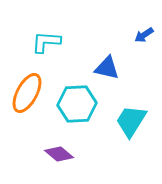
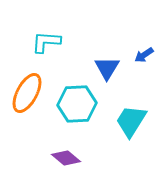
blue arrow: moved 20 px down
blue triangle: rotated 48 degrees clockwise
purple diamond: moved 7 px right, 4 px down
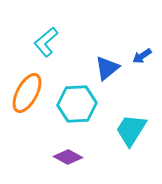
cyan L-shape: rotated 44 degrees counterclockwise
blue arrow: moved 2 px left, 1 px down
blue triangle: rotated 20 degrees clockwise
cyan trapezoid: moved 9 px down
purple diamond: moved 2 px right, 1 px up; rotated 12 degrees counterclockwise
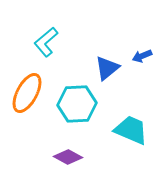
blue arrow: rotated 12 degrees clockwise
cyan trapezoid: rotated 81 degrees clockwise
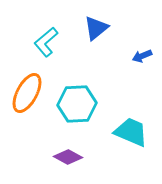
blue triangle: moved 11 px left, 40 px up
cyan trapezoid: moved 2 px down
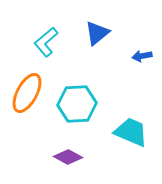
blue triangle: moved 1 px right, 5 px down
blue arrow: rotated 12 degrees clockwise
